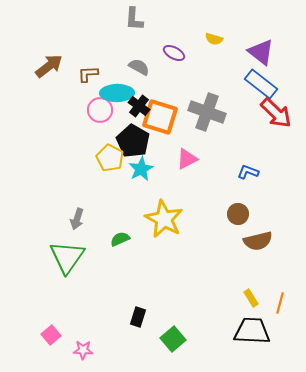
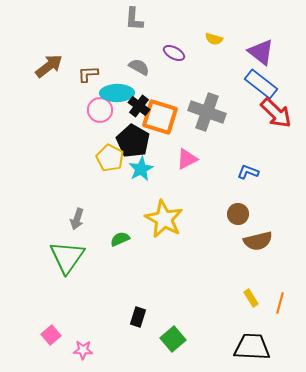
black trapezoid: moved 16 px down
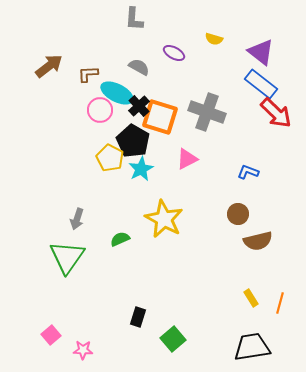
cyan ellipse: rotated 28 degrees clockwise
black cross: rotated 10 degrees clockwise
black trapezoid: rotated 12 degrees counterclockwise
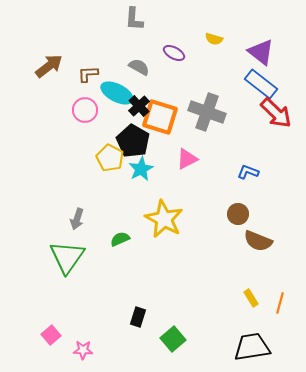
pink circle: moved 15 px left
brown semicircle: rotated 36 degrees clockwise
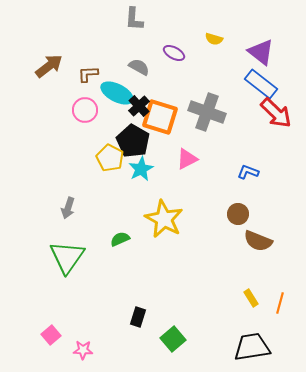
gray arrow: moved 9 px left, 11 px up
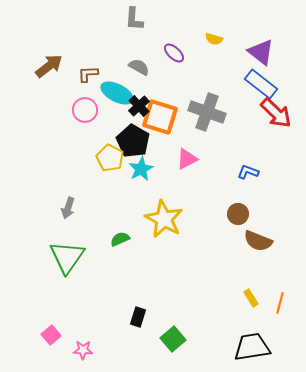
purple ellipse: rotated 15 degrees clockwise
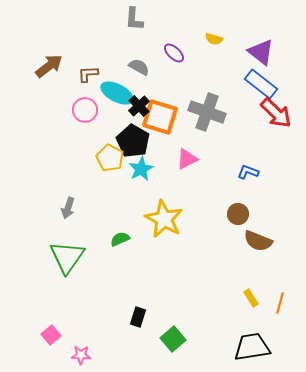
pink star: moved 2 px left, 5 px down
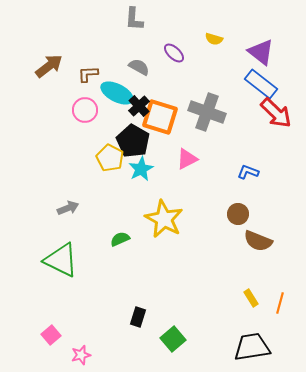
gray arrow: rotated 130 degrees counterclockwise
green triangle: moved 6 px left, 3 px down; rotated 39 degrees counterclockwise
pink star: rotated 18 degrees counterclockwise
